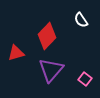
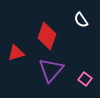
red diamond: rotated 24 degrees counterclockwise
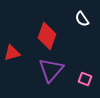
white semicircle: moved 1 px right, 1 px up
red triangle: moved 4 px left
pink square: rotated 16 degrees counterclockwise
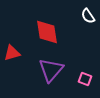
white semicircle: moved 6 px right, 3 px up
red diamond: moved 4 px up; rotated 28 degrees counterclockwise
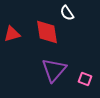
white semicircle: moved 21 px left, 3 px up
red triangle: moved 19 px up
purple triangle: moved 3 px right
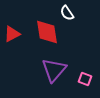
red triangle: rotated 12 degrees counterclockwise
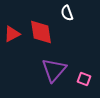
white semicircle: rotated 14 degrees clockwise
red diamond: moved 6 px left
pink square: moved 1 px left
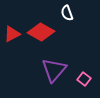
red diamond: rotated 52 degrees counterclockwise
pink square: rotated 16 degrees clockwise
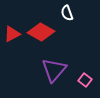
pink square: moved 1 px right, 1 px down
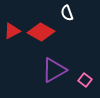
red triangle: moved 3 px up
purple triangle: rotated 20 degrees clockwise
